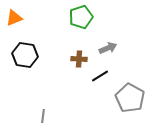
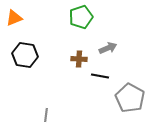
black line: rotated 42 degrees clockwise
gray line: moved 3 px right, 1 px up
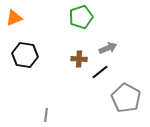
black line: moved 4 px up; rotated 48 degrees counterclockwise
gray pentagon: moved 4 px left
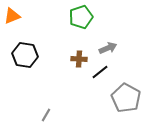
orange triangle: moved 2 px left, 2 px up
gray line: rotated 24 degrees clockwise
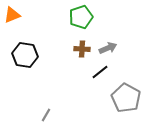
orange triangle: moved 1 px up
brown cross: moved 3 px right, 10 px up
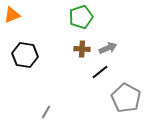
gray line: moved 3 px up
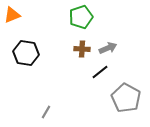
black hexagon: moved 1 px right, 2 px up
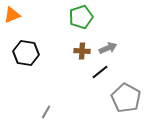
brown cross: moved 2 px down
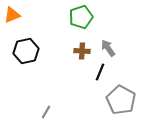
gray arrow: rotated 102 degrees counterclockwise
black hexagon: moved 2 px up; rotated 20 degrees counterclockwise
black line: rotated 30 degrees counterclockwise
gray pentagon: moved 5 px left, 2 px down
